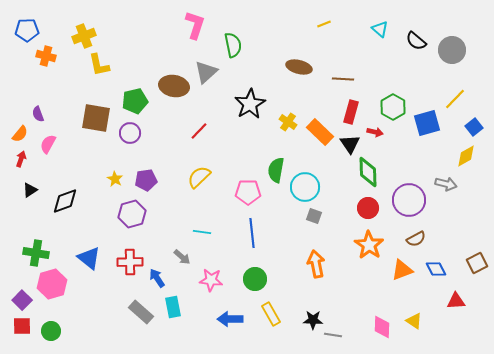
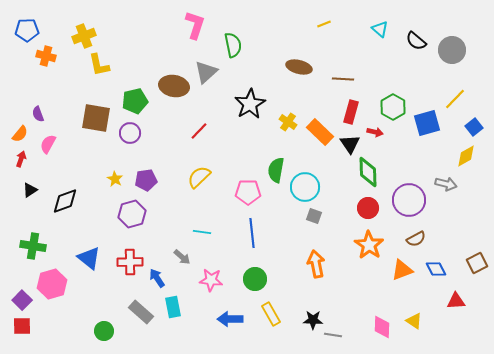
green cross at (36, 253): moved 3 px left, 7 px up
green circle at (51, 331): moved 53 px right
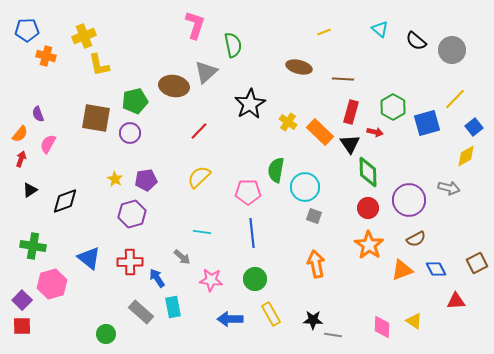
yellow line at (324, 24): moved 8 px down
gray arrow at (446, 184): moved 3 px right, 4 px down
green circle at (104, 331): moved 2 px right, 3 px down
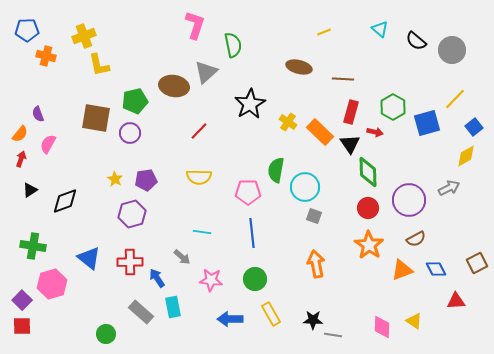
yellow semicircle at (199, 177): rotated 135 degrees counterclockwise
gray arrow at (449, 188): rotated 40 degrees counterclockwise
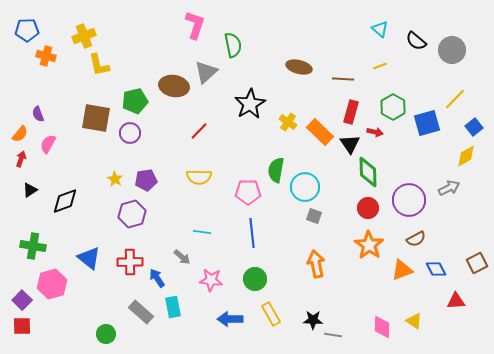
yellow line at (324, 32): moved 56 px right, 34 px down
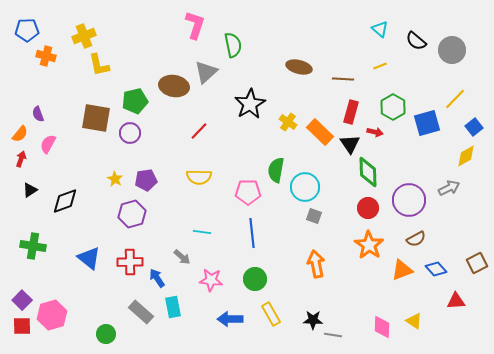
blue diamond at (436, 269): rotated 15 degrees counterclockwise
pink hexagon at (52, 284): moved 31 px down
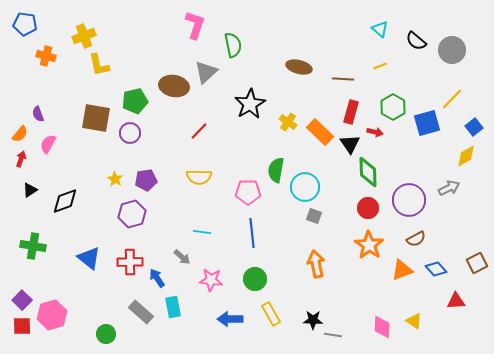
blue pentagon at (27, 30): moved 2 px left, 6 px up; rotated 10 degrees clockwise
yellow line at (455, 99): moved 3 px left
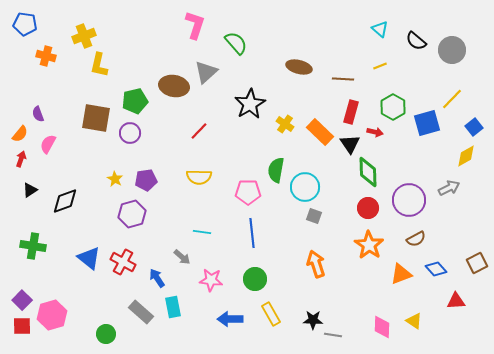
green semicircle at (233, 45): moved 3 px right, 2 px up; rotated 30 degrees counterclockwise
yellow L-shape at (99, 65): rotated 25 degrees clockwise
yellow cross at (288, 122): moved 3 px left, 2 px down
red cross at (130, 262): moved 7 px left; rotated 30 degrees clockwise
orange arrow at (316, 264): rotated 8 degrees counterclockwise
orange triangle at (402, 270): moved 1 px left, 4 px down
